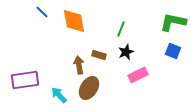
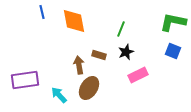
blue line: rotated 32 degrees clockwise
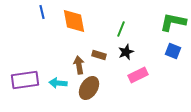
cyan arrow: moved 1 px left, 12 px up; rotated 42 degrees counterclockwise
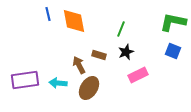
blue line: moved 6 px right, 2 px down
brown arrow: rotated 18 degrees counterclockwise
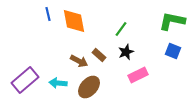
green L-shape: moved 1 px left, 1 px up
green line: rotated 14 degrees clockwise
brown rectangle: rotated 24 degrees clockwise
brown arrow: moved 4 px up; rotated 144 degrees clockwise
purple rectangle: rotated 32 degrees counterclockwise
brown ellipse: moved 1 px up; rotated 10 degrees clockwise
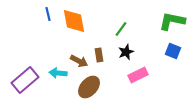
brown rectangle: rotated 40 degrees clockwise
cyan arrow: moved 10 px up
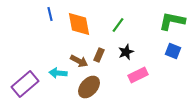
blue line: moved 2 px right
orange diamond: moved 5 px right, 3 px down
green line: moved 3 px left, 4 px up
brown rectangle: rotated 32 degrees clockwise
purple rectangle: moved 4 px down
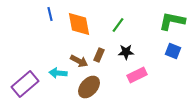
black star: rotated 21 degrees clockwise
pink rectangle: moved 1 px left
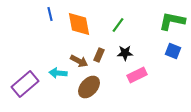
black star: moved 1 px left, 1 px down
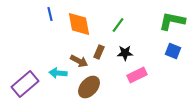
brown rectangle: moved 3 px up
